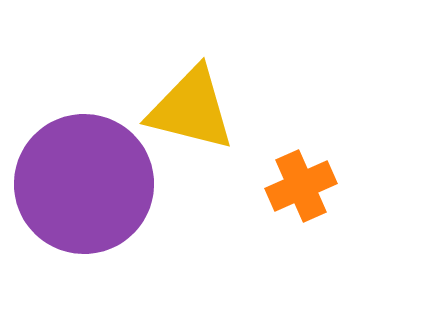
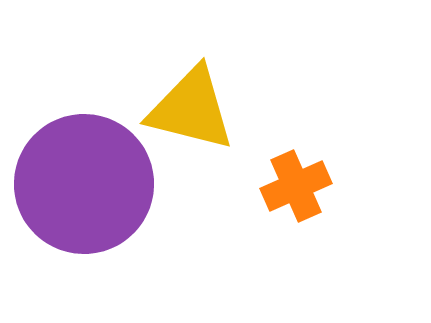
orange cross: moved 5 px left
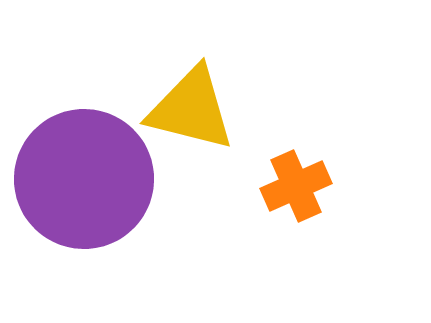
purple circle: moved 5 px up
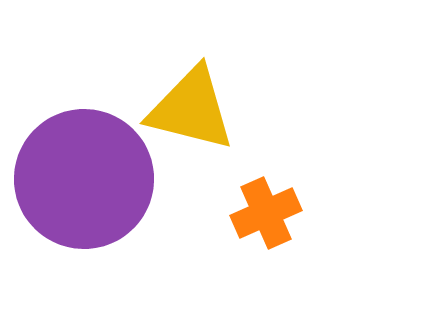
orange cross: moved 30 px left, 27 px down
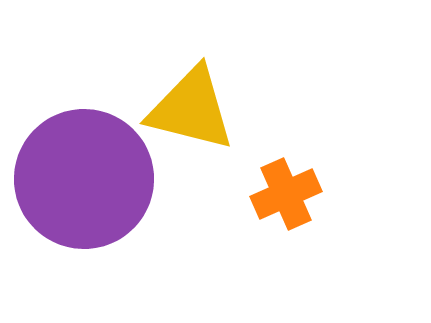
orange cross: moved 20 px right, 19 px up
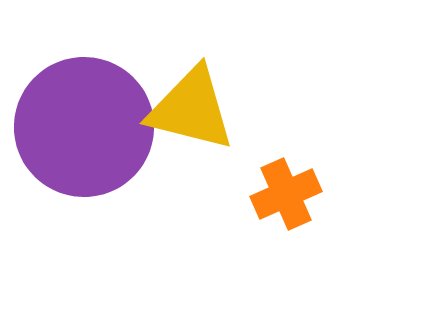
purple circle: moved 52 px up
